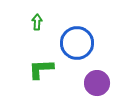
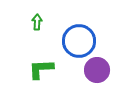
blue circle: moved 2 px right, 2 px up
purple circle: moved 13 px up
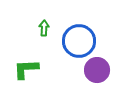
green arrow: moved 7 px right, 6 px down
green L-shape: moved 15 px left
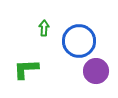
purple circle: moved 1 px left, 1 px down
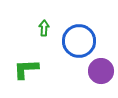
purple circle: moved 5 px right
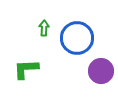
blue circle: moved 2 px left, 3 px up
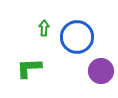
blue circle: moved 1 px up
green L-shape: moved 3 px right, 1 px up
